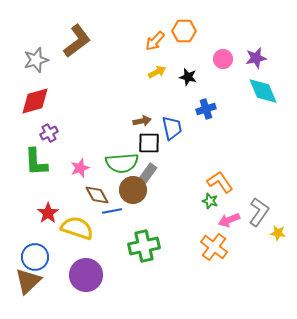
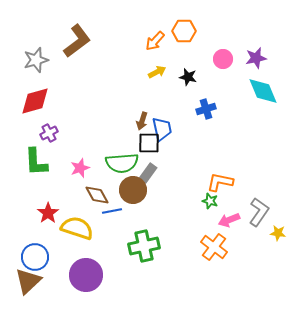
brown arrow: rotated 120 degrees clockwise
blue trapezoid: moved 10 px left, 1 px down
orange L-shape: rotated 44 degrees counterclockwise
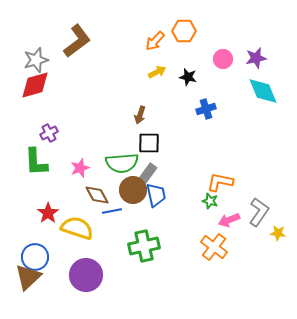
red diamond: moved 16 px up
brown arrow: moved 2 px left, 6 px up
blue trapezoid: moved 6 px left, 66 px down
brown triangle: moved 4 px up
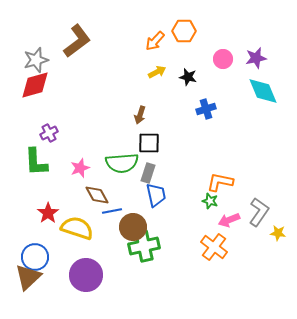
gray rectangle: rotated 18 degrees counterclockwise
brown circle: moved 37 px down
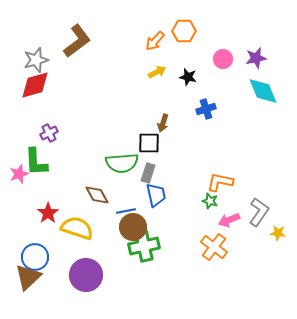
brown arrow: moved 23 px right, 8 px down
pink star: moved 61 px left, 6 px down
blue line: moved 14 px right
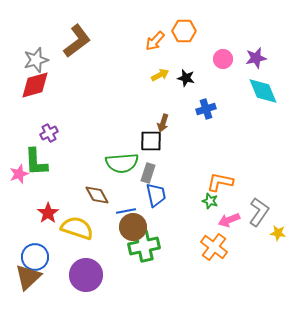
yellow arrow: moved 3 px right, 3 px down
black star: moved 2 px left, 1 px down
black square: moved 2 px right, 2 px up
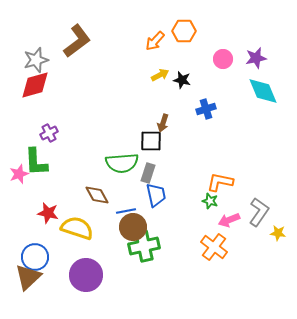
black star: moved 4 px left, 2 px down
red star: rotated 25 degrees counterclockwise
